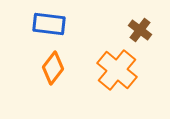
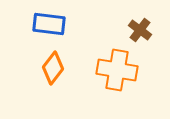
orange cross: rotated 30 degrees counterclockwise
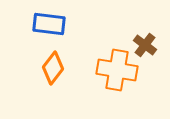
brown cross: moved 5 px right, 15 px down
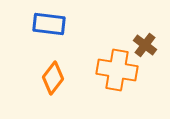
orange diamond: moved 10 px down
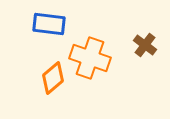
orange cross: moved 27 px left, 12 px up; rotated 9 degrees clockwise
orange diamond: rotated 12 degrees clockwise
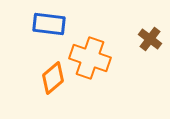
brown cross: moved 5 px right, 6 px up
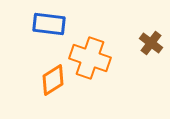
brown cross: moved 1 px right, 4 px down
orange diamond: moved 2 px down; rotated 8 degrees clockwise
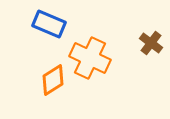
blue rectangle: rotated 16 degrees clockwise
orange cross: rotated 6 degrees clockwise
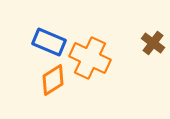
blue rectangle: moved 18 px down
brown cross: moved 2 px right
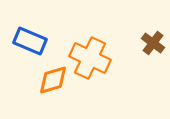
blue rectangle: moved 19 px left, 1 px up
orange diamond: rotated 16 degrees clockwise
